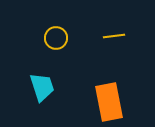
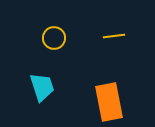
yellow circle: moved 2 px left
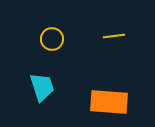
yellow circle: moved 2 px left, 1 px down
orange rectangle: rotated 75 degrees counterclockwise
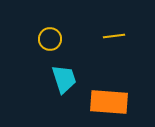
yellow circle: moved 2 px left
cyan trapezoid: moved 22 px right, 8 px up
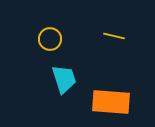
yellow line: rotated 20 degrees clockwise
orange rectangle: moved 2 px right
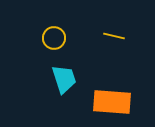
yellow circle: moved 4 px right, 1 px up
orange rectangle: moved 1 px right
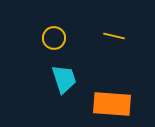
orange rectangle: moved 2 px down
